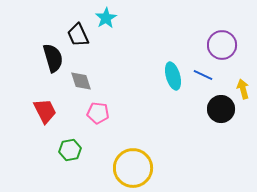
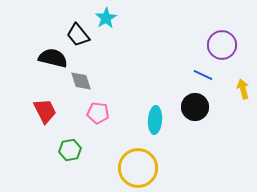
black trapezoid: rotated 15 degrees counterclockwise
black semicircle: rotated 60 degrees counterclockwise
cyan ellipse: moved 18 px left, 44 px down; rotated 20 degrees clockwise
black circle: moved 26 px left, 2 px up
yellow circle: moved 5 px right
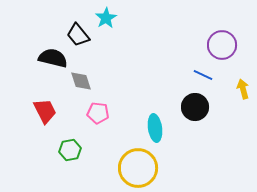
cyan ellipse: moved 8 px down; rotated 12 degrees counterclockwise
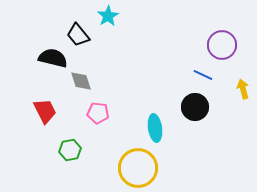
cyan star: moved 2 px right, 2 px up
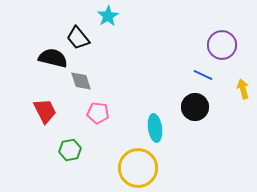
black trapezoid: moved 3 px down
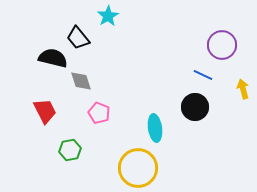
pink pentagon: moved 1 px right; rotated 15 degrees clockwise
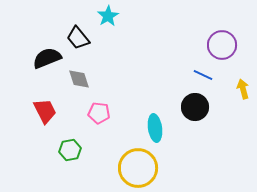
black semicircle: moved 6 px left; rotated 36 degrees counterclockwise
gray diamond: moved 2 px left, 2 px up
pink pentagon: rotated 15 degrees counterclockwise
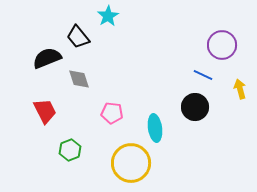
black trapezoid: moved 1 px up
yellow arrow: moved 3 px left
pink pentagon: moved 13 px right
green hexagon: rotated 10 degrees counterclockwise
yellow circle: moved 7 px left, 5 px up
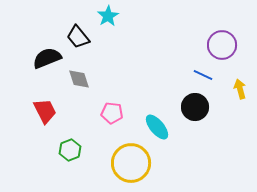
cyan ellipse: moved 2 px right, 1 px up; rotated 32 degrees counterclockwise
